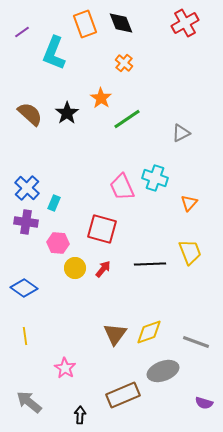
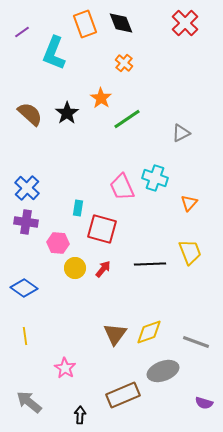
red cross: rotated 16 degrees counterclockwise
cyan rectangle: moved 24 px right, 5 px down; rotated 14 degrees counterclockwise
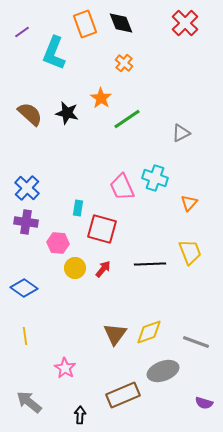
black star: rotated 25 degrees counterclockwise
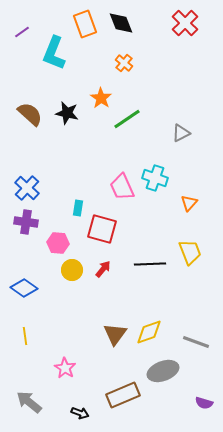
yellow circle: moved 3 px left, 2 px down
black arrow: moved 2 px up; rotated 108 degrees clockwise
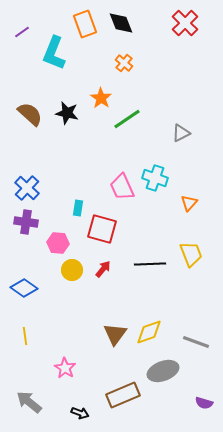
yellow trapezoid: moved 1 px right, 2 px down
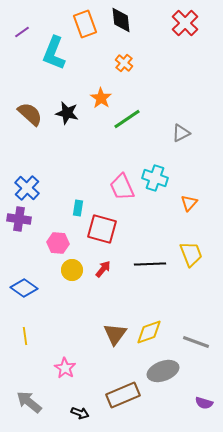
black diamond: moved 3 px up; rotated 16 degrees clockwise
purple cross: moved 7 px left, 3 px up
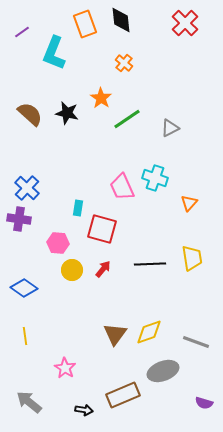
gray triangle: moved 11 px left, 5 px up
yellow trapezoid: moved 1 px right, 4 px down; rotated 12 degrees clockwise
black arrow: moved 4 px right, 3 px up; rotated 12 degrees counterclockwise
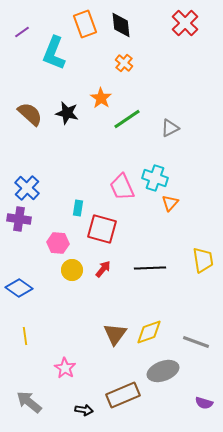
black diamond: moved 5 px down
orange triangle: moved 19 px left
yellow trapezoid: moved 11 px right, 2 px down
black line: moved 4 px down
blue diamond: moved 5 px left
